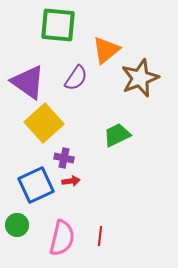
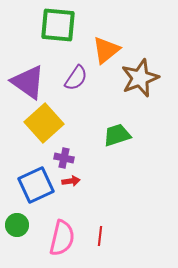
green trapezoid: rotated 8 degrees clockwise
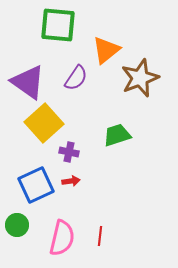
purple cross: moved 5 px right, 6 px up
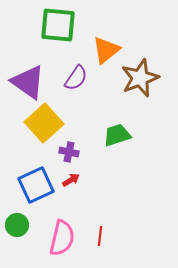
red arrow: moved 1 px up; rotated 24 degrees counterclockwise
